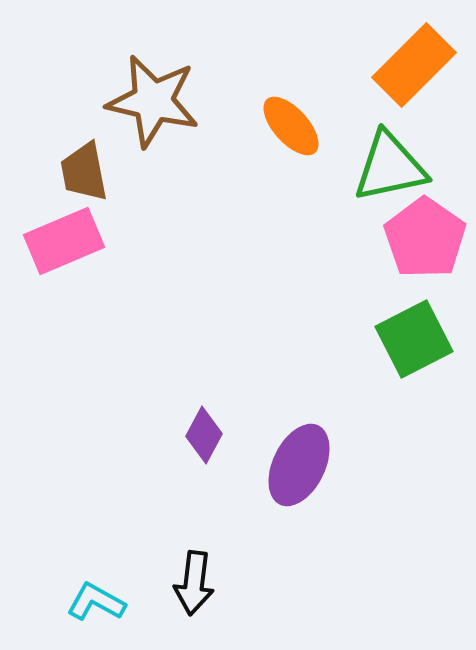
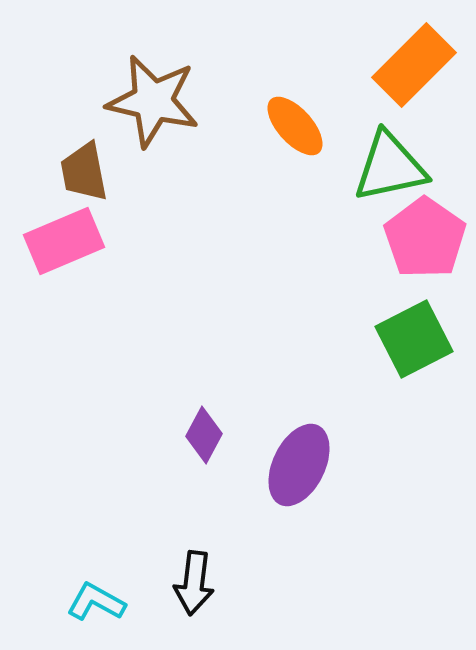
orange ellipse: moved 4 px right
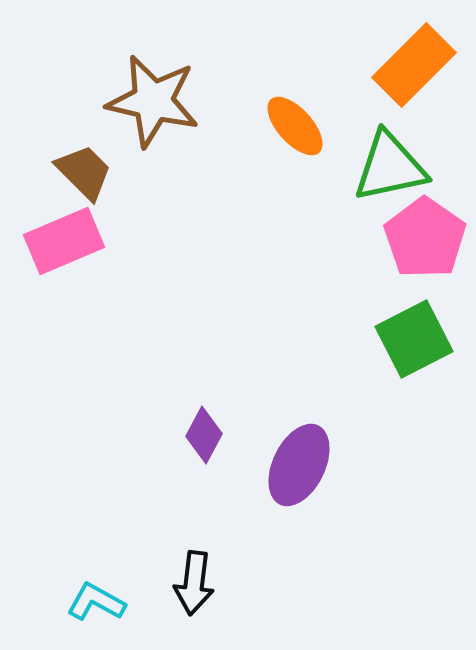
brown trapezoid: rotated 146 degrees clockwise
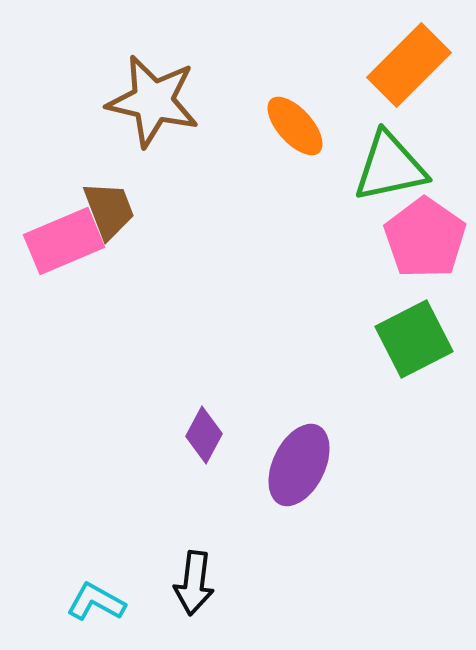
orange rectangle: moved 5 px left
brown trapezoid: moved 25 px right, 38 px down; rotated 24 degrees clockwise
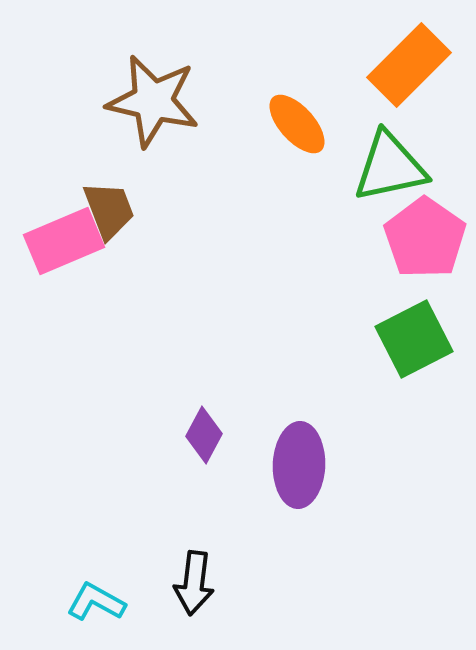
orange ellipse: moved 2 px right, 2 px up
purple ellipse: rotated 24 degrees counterclockwise
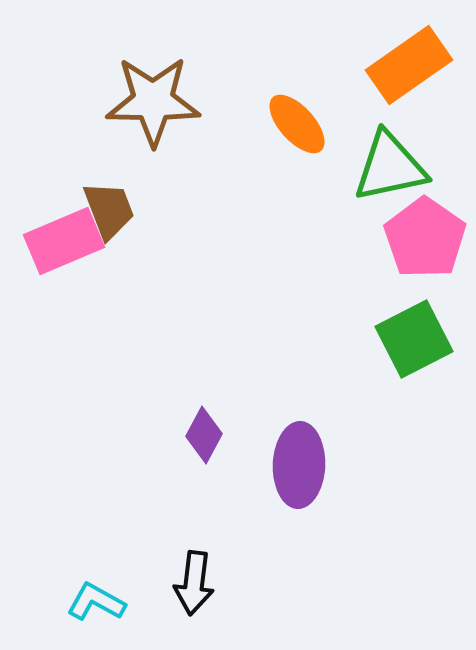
orange rectangle: rotated 10 degrees clockwise
brown star: rotated 12 degrees counterclockwise
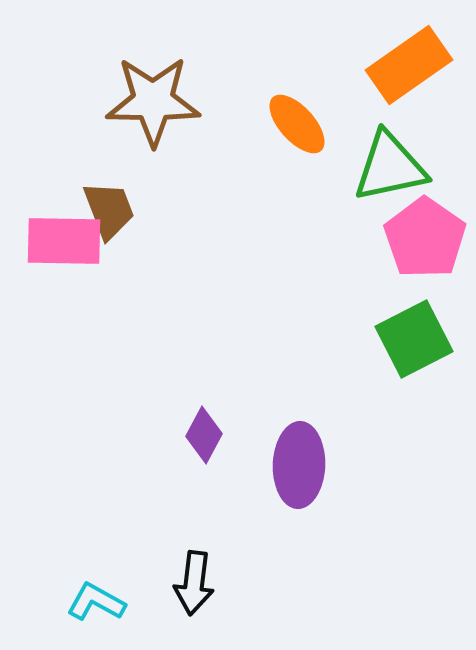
pink rectangle: rotated 24 degrees clockwise
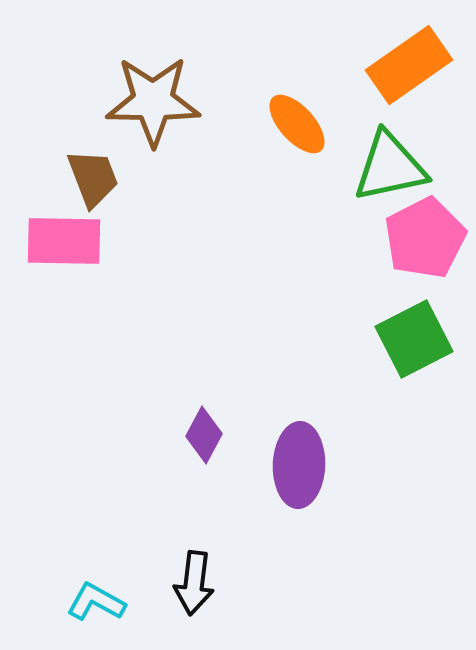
brown trapezoid: moved 16 px left, 32 px up
pink pentagon: rotated 10 degrees clockwise
